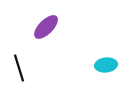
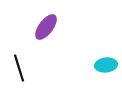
purple ellipse: rotated 8 degrees counterclockwise
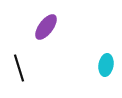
cyan ellipse: rotated 75 degrees counterclockwise
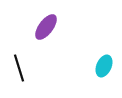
cyan ellipse: moved 2 px left, 1 px down; rotated 15 degrees clockwise
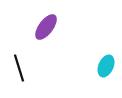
cyan ellipse: moved 2 px right
